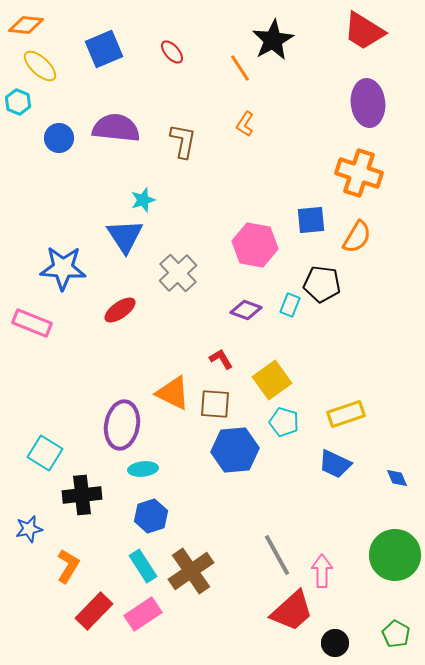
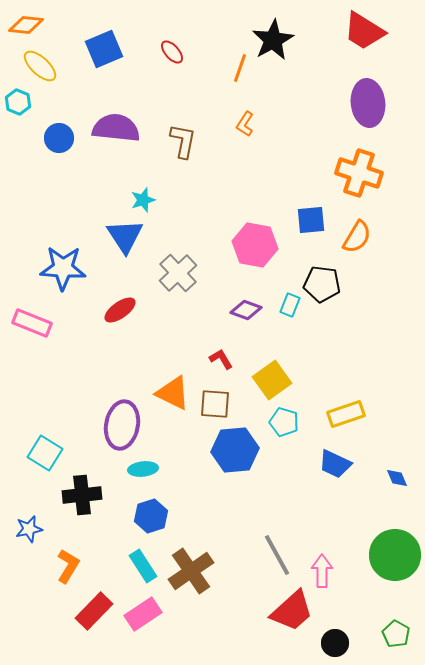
orange line at (240, 68): rotated 52 degrees clockwise
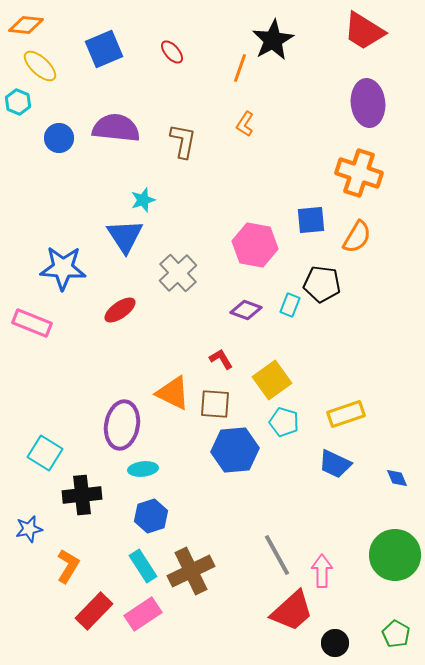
brown cross at (191, 571): rotated 9 degrees clockwise
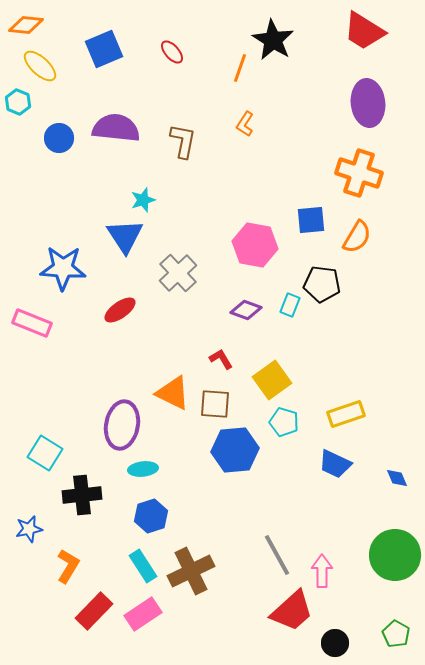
black star at (273, 40): rotated 12 degrees counterclockwise
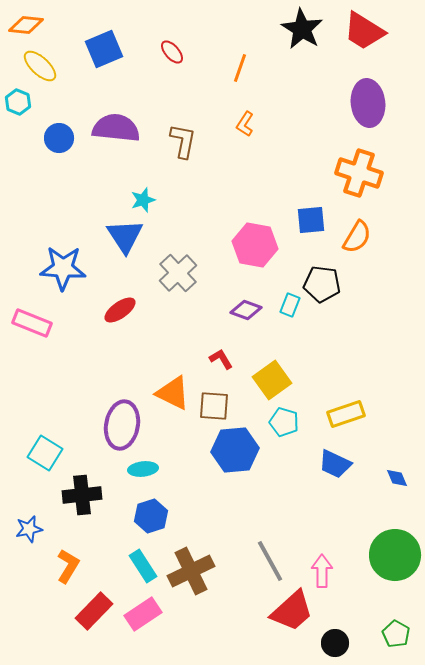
black star at (273, 40): moved 29 px right, 11 px up
brown square at (215, 404): moved 1 px left, 2 px down
gray line at (277, 555): moved 7 px left, 6 px down
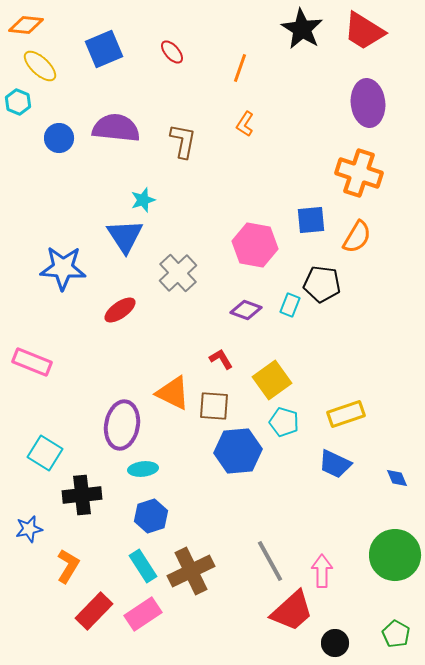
pink rectangle at (32, 323): moved 39 px down
blue hexagon at (235, 450): moved 3 px right, 1 px down
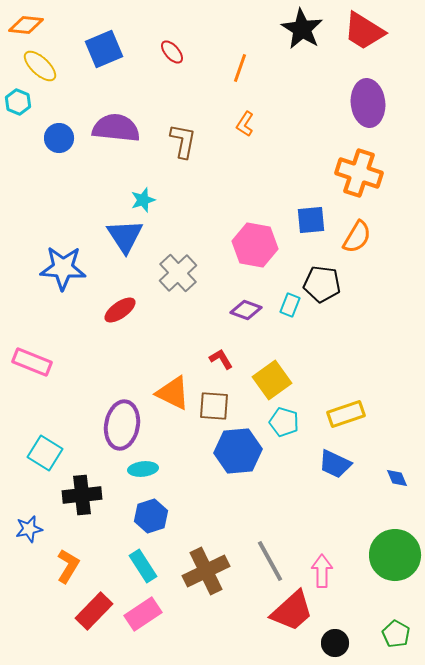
brown cross at (191, 571): moved 15 px right
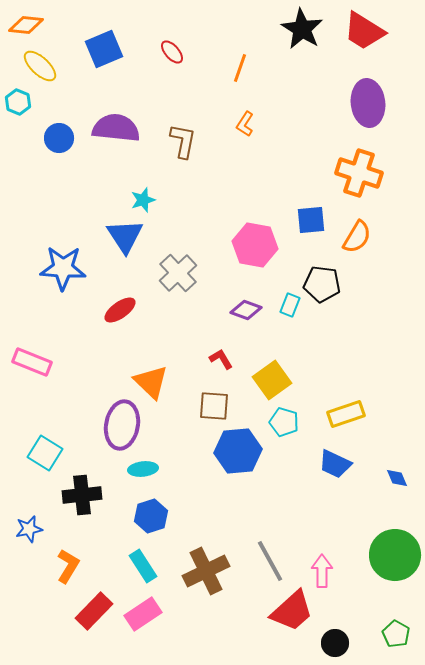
orange triangle at (173, 393): moved 22 px left, 11 px up; rotated 18 degrees clockwise
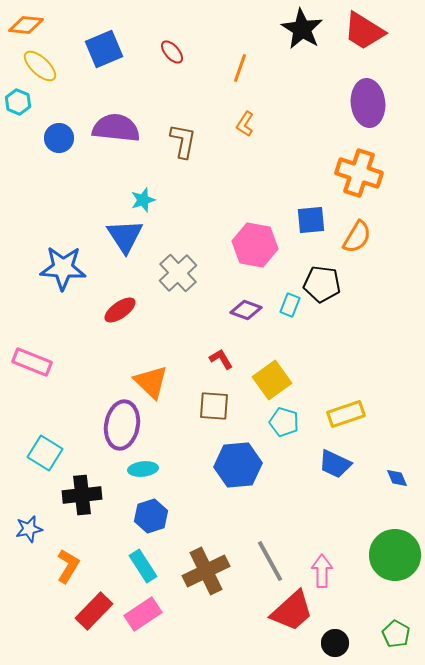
blue hexagon at (238, 451): moved 14 px down
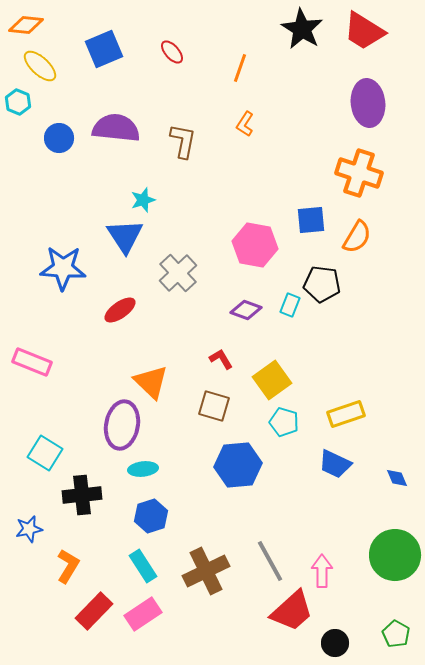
brown square at (214, 406): rotated 12 degrees clockwise
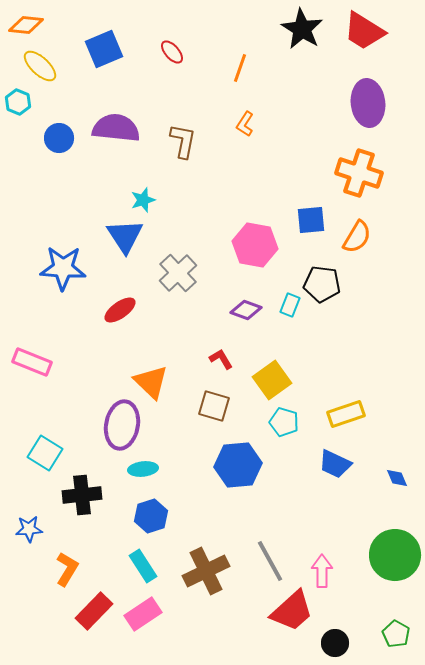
blue star at (29, 529): rotated 8 degrees clockwise
orange L-shape at (68, 566): moved 1 px left, 3 px down
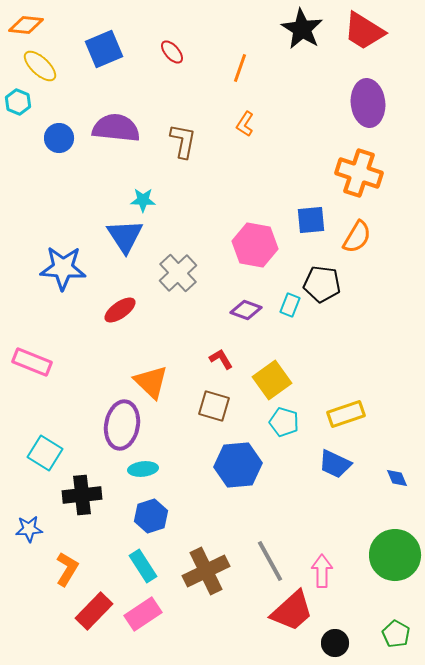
cyan star at (143, 200): rotated 20 degrees clockwise
